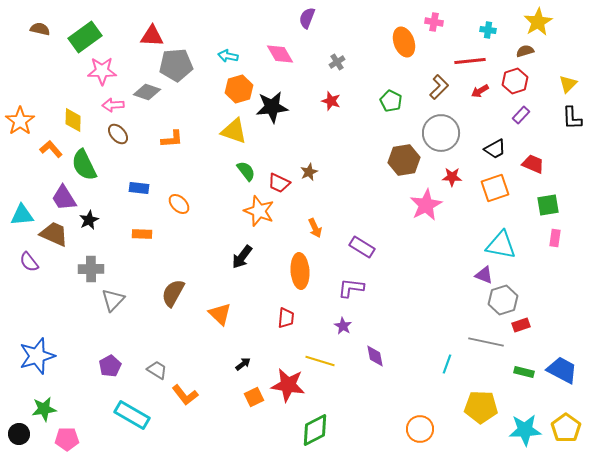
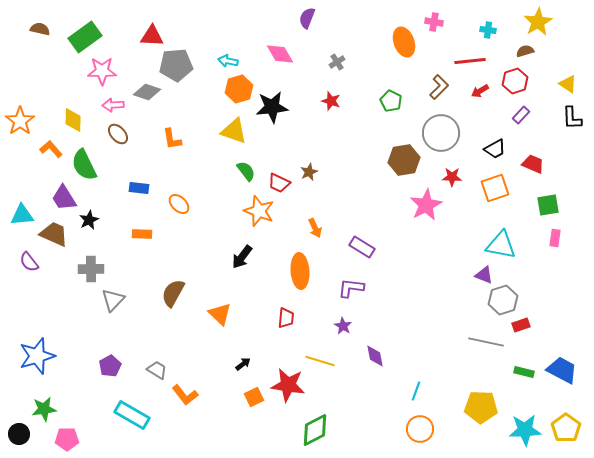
cyan arrow at (228, 56): moved 5 px down
yellow triangle at (568, 84): rotated 42 degrees counterclockwise
orange L-shape at (172, 139): rotated 85 degrees clockwise
cyan line at (447, 364): moved 31 px left, 27 px down
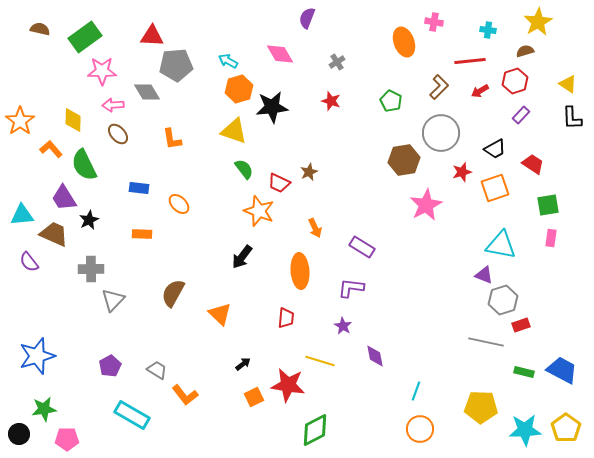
cyan arrow at (228, 61): rotated 18 degrees clockwise
gray diamond at (147, 92): rotated 40 degrees clockwise
red trapezoid at (533, 164): rotated 10 degrees clockwise
green semicircle at (246, 171): moved 2 px left, 2 px up
red star at (452, 177): moved 10 px right, 5 px up; rotated 18 degrees counterclockwise
pink rectangle at (555, 238): moved 4 px left
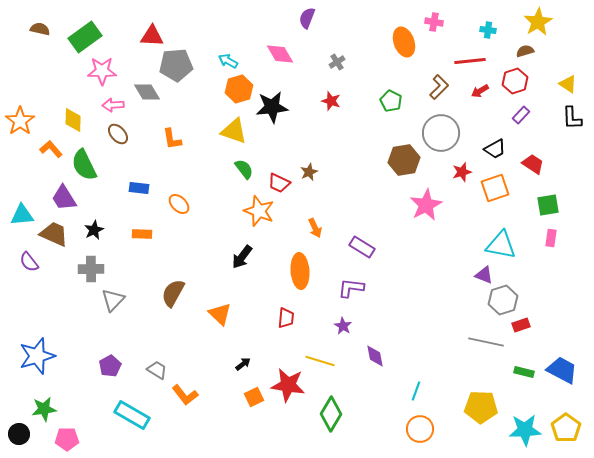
black star at (89, 220): moved 5 px right, 10 px down
green diamond at (315, 430): moved 16 px right, 16 px up; rotated 32 degrees counterclockwise
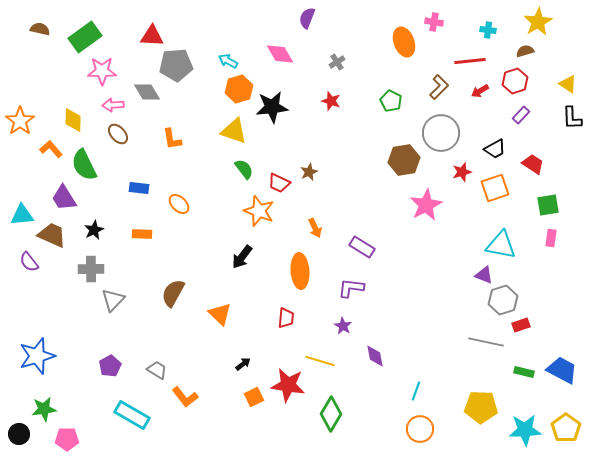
brown trapezoid at (54, 234): moved 2 px left, 1 px down
orange L-shape at (185, 395): moved 2 px down
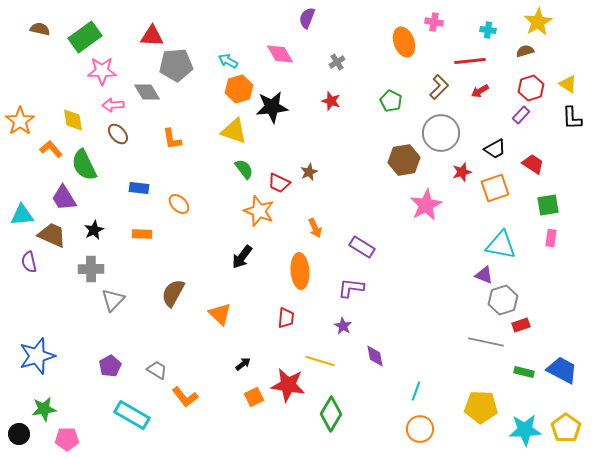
red hexagon at (515, 81): moved 16 px right, 7 px down
yellow diamond at (73, 120): rotated 10 degrees counterclockwise
purple semicircle at (29, 262): rotated 25 degrees clockwise
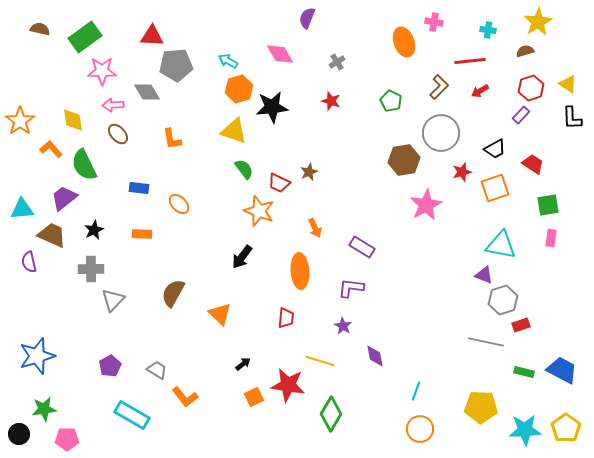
purple trapezoid at (64, 198): rotated 84 degrees clockwise
cyan triangle at (22, 215): moved 6 px up
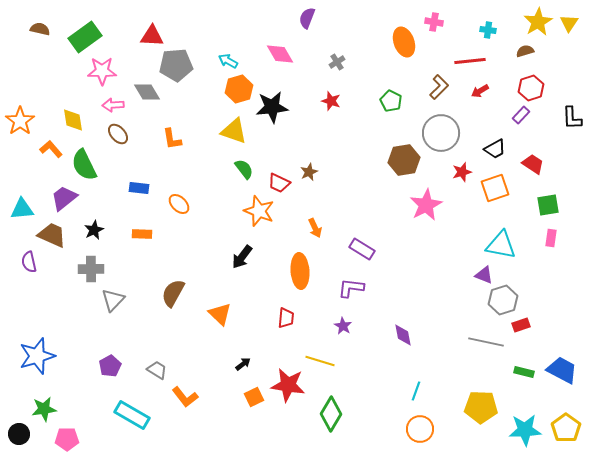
yellow triangle at (568, 84): moved 1 px right, 61 px up; rotated 30 degrees clockwise
purple rectangle at (362, 247): moved 2 px down
purple diamond at (375, 356): moved 28 px right, 21 px up
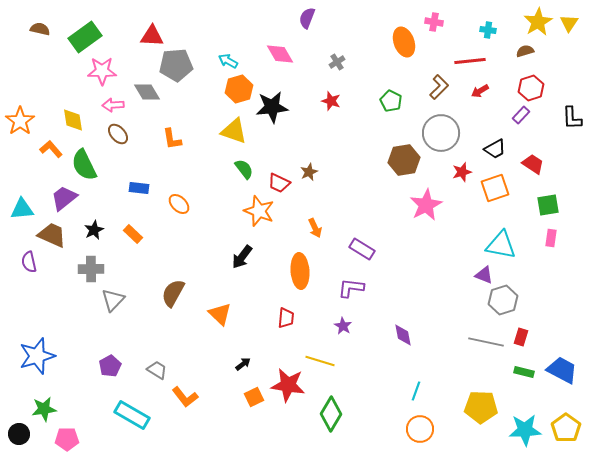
orange rectangle at (142, 234): moved 9 px left; rotated 42 degrees clockwise
red rectangle at (521, 325): moved 12 px down; rotated 54 degrees counterclockwise
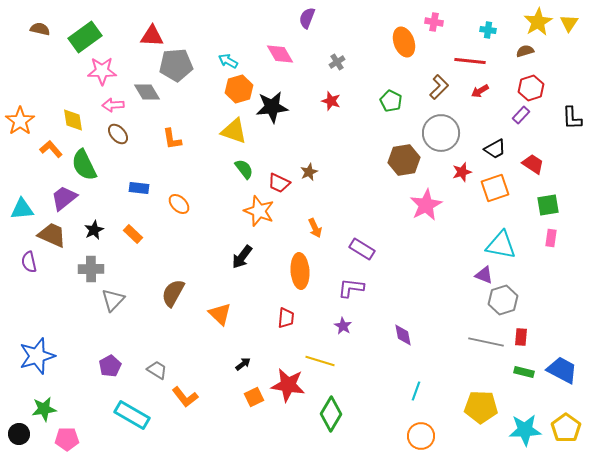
red line at (470, 61): rotated 12 degrees clockwise
red rectangle at (521, 337): rotated 12 degrees counterclockwise
orange circle at (420, 429): moved 1 px right, 7 px down
